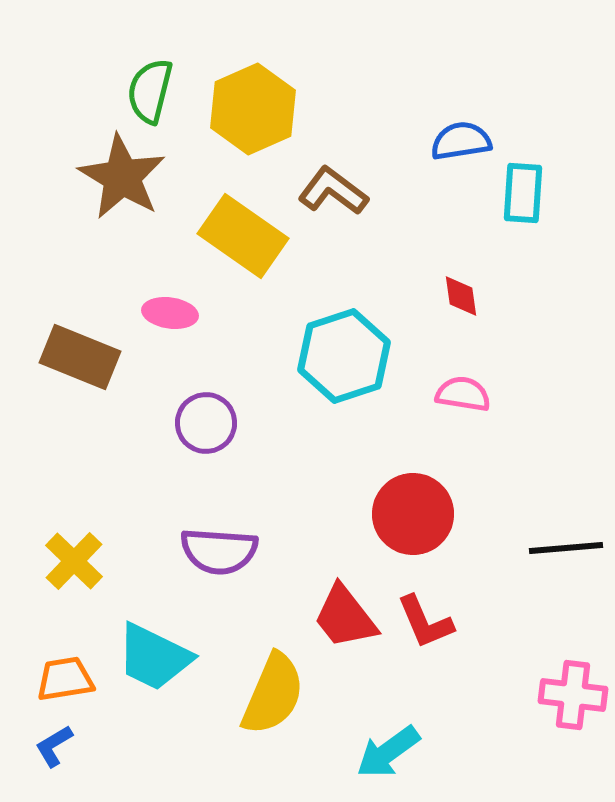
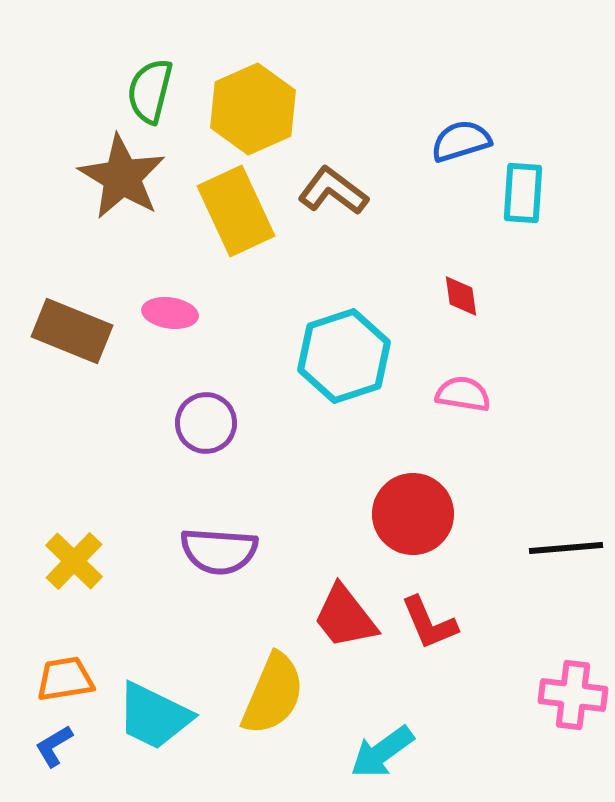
blue semicircle: rotated 8 degrees counterclockwise
yellow rectangle: moved 7 px left, 25 px up; rotated 30 degrees clockwise
brown rectangle: moved 8 px left, 26 px up
red L-shape: moved 4 px right, 1 px down
cyan trapezoid: moved 59 px down
cyan arrow: moved 6 px left
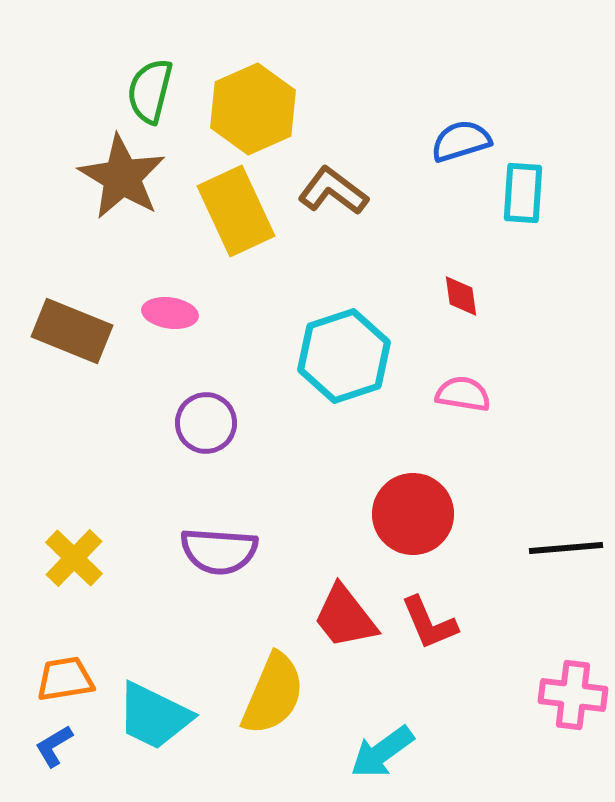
yellow cross: moved 3 px up
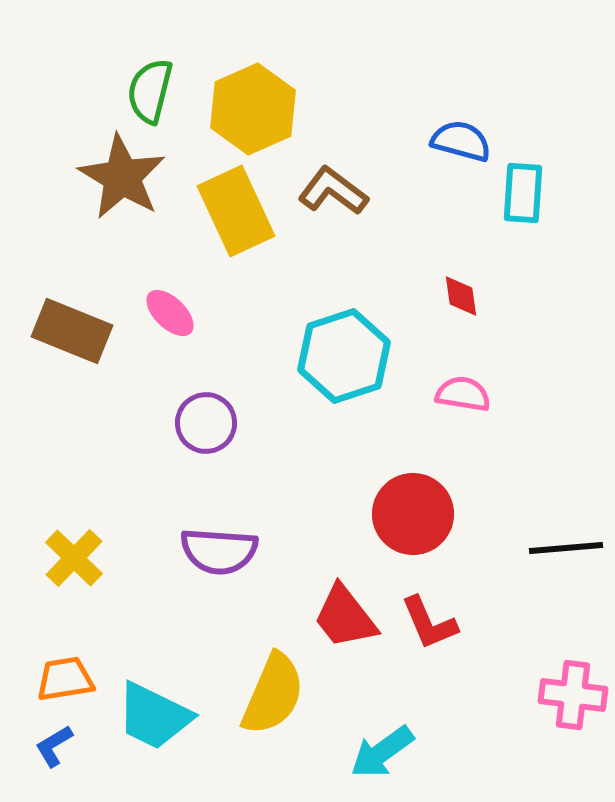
blue semicircle: rotated 32 degrees clockwise
pink ellipse: rotated 36 degrees clockwise
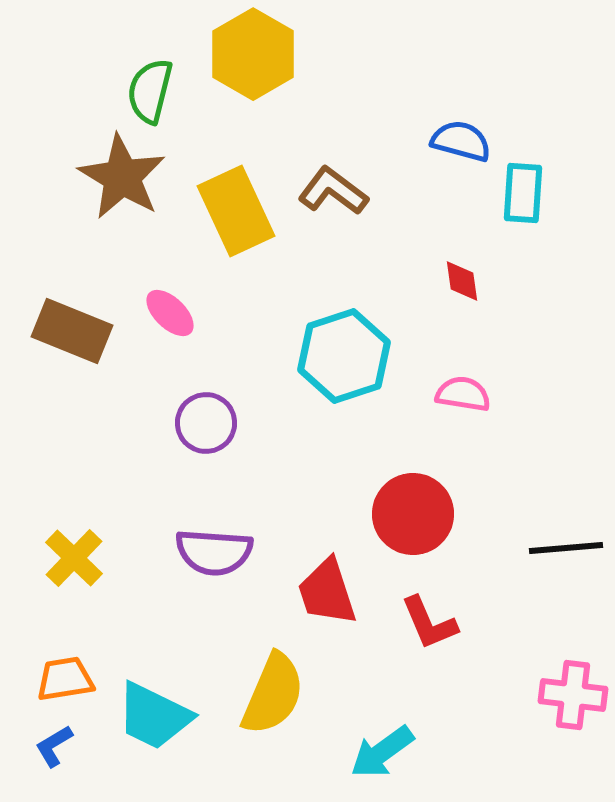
yellow hexagon: moved 55 px up; rotated 6 degrees counterclockwise
red diamond: moved 1 px right, 15 px up
purple semicircle: moved 5 px left, 1 px down
red trapezoid: moved 18 px left, 25 px up; rotated 20 degrees clockwise
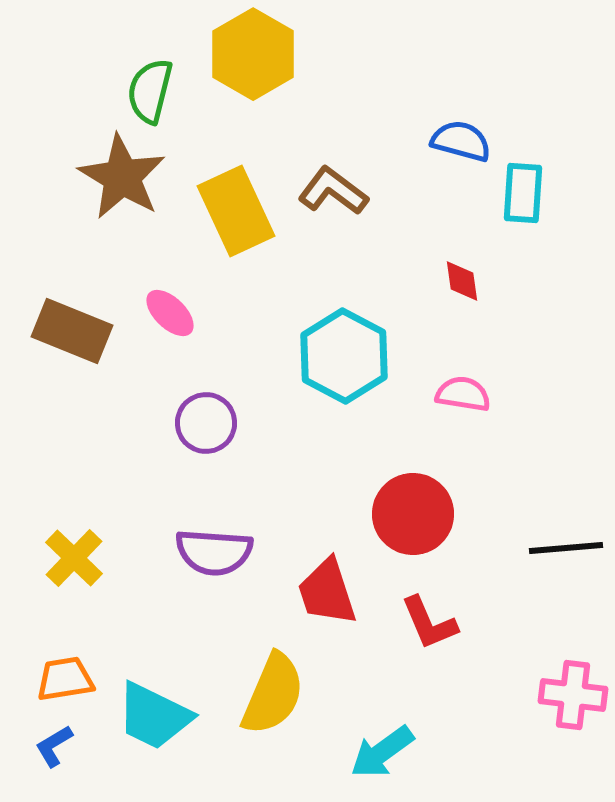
cyan hexagon: rotated 14 degrees counterclockwise
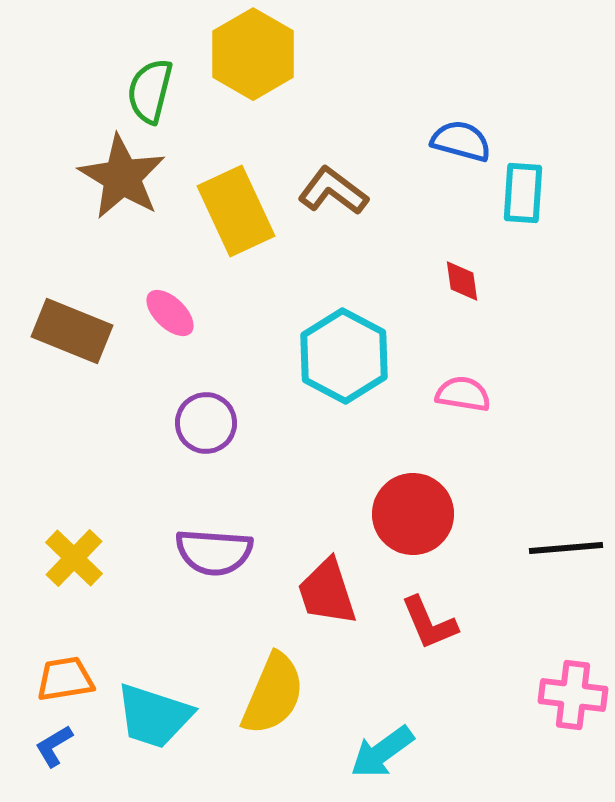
cyan trapezoid: rotated 8 degrees counterclockwise
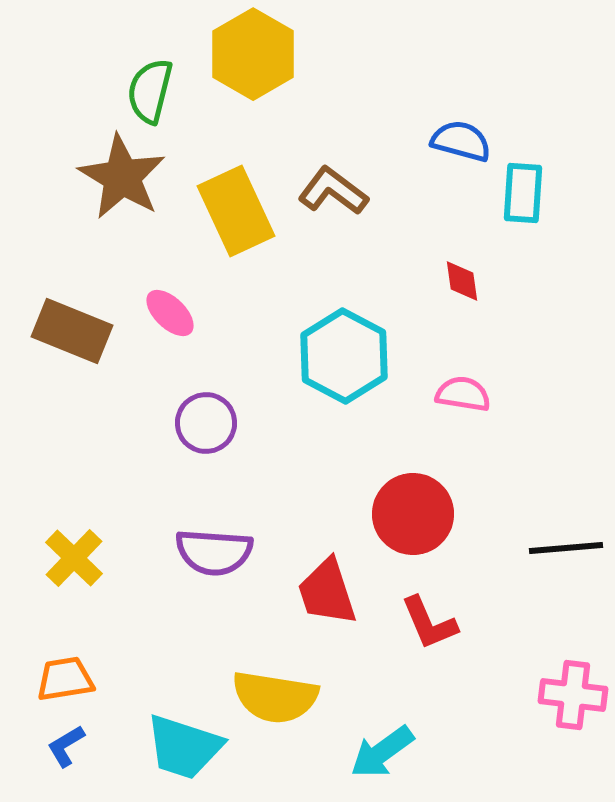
yellow semicircle: moved 2 px right, 3 px down; rotated 76 degrees clockwise
cyan trapezoid: moved 30 px right, 31 px down
blue L-shape: moved 12 px right
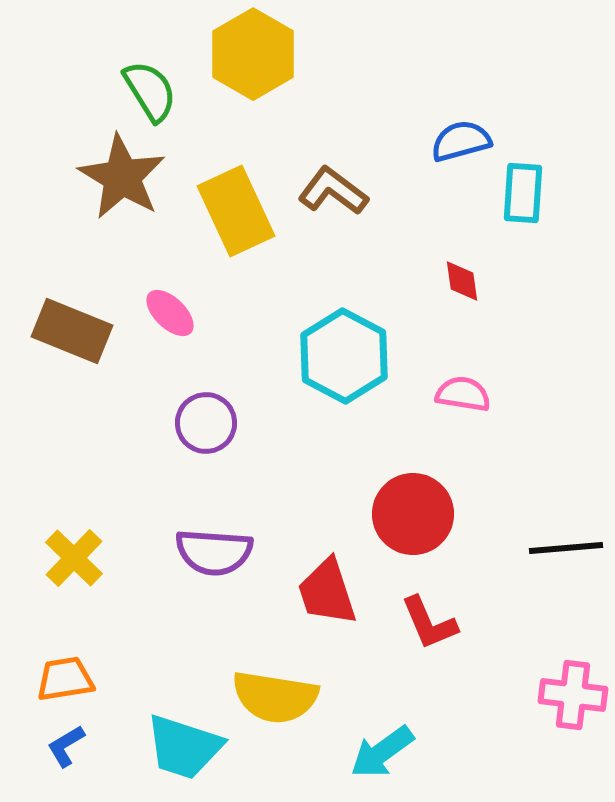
green semicircle: rotated 134 degrees clockwise
blue semicircle: rotated 30 degrees counterclockwise
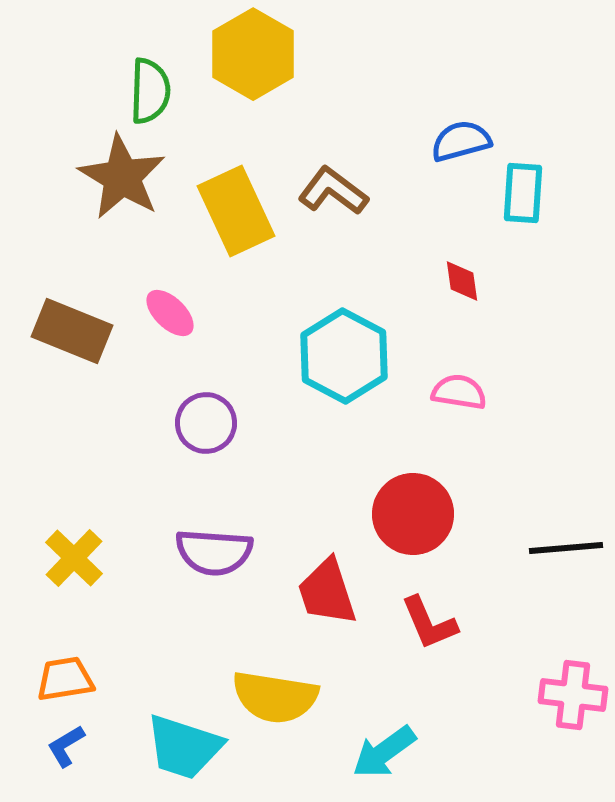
green semicircle: rotated 34 degrees clockwise
pink semicircle: moved 4 px left, 2 px up
cyan arrow: moved 2 px right
